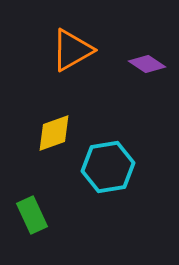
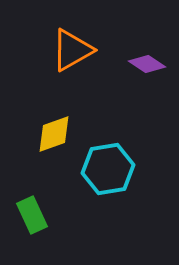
yellow diamond: moved 1 px down
cyan hexagon: moved 2 px down
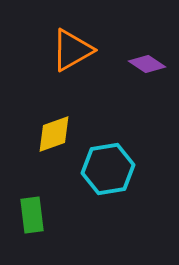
green rectangle: rotated 18 degrees clockwise
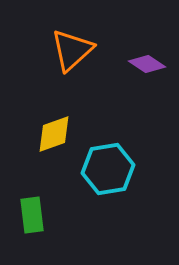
orange triangle: rotated 12 degrees counterclockwise
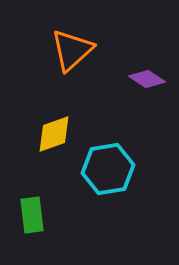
purple diamond: moved 15 px down
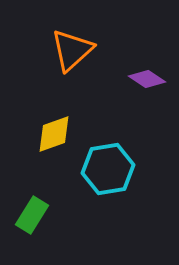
green rectangle: rotated 39 degrees clockwise
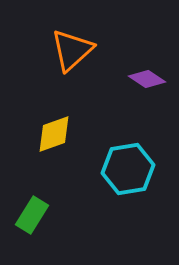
cyan hexagon: moved 20 px right
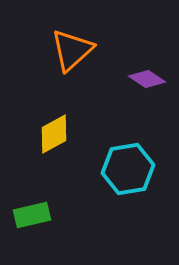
yellow diamond: rotated 9 degrees counterclockwise
green rectangle: rotated 45 degrees clockwise
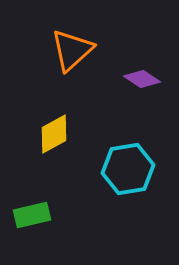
purple diamond: moved 5 px left
